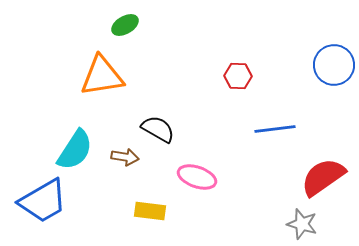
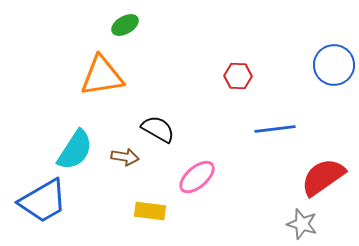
pink ellipse: rotated 60 degrees counterclockwise
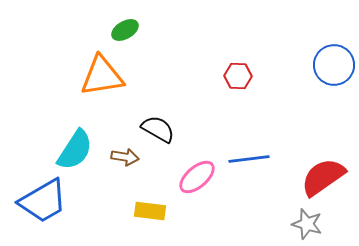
green ellipse: moved 5 px down
blue line: moved 26 px left, 30 px down
gray star: moved 5 px right
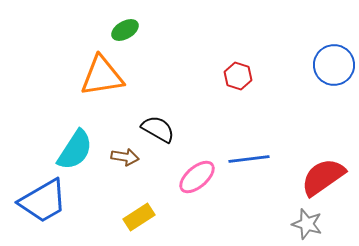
red hexagon: rotated 16 degrees clockwise
yellow rectangle: moved 11 px left, 6 px down; rotated 40 degrees counterclockwise
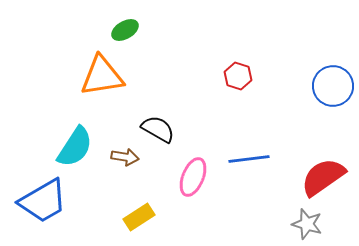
blue circle: moved 1 px left, 21 px down
cyan semicircle: moved 3 px up
pink ellipse: moved 4 px left; rotated 27 degrees counterclockwise
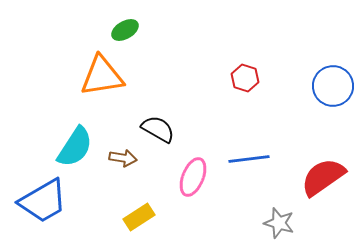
red hexagon: moved 7 px right, 2 px down
brown arrow: moved 2 px left, 1 px down
gray star: moved 28 px left, 1 px up
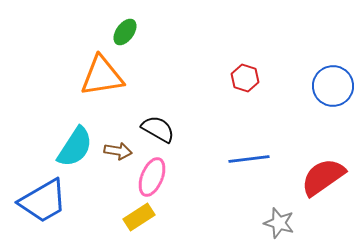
green ellipse: moved 2 px down; rotated 24 degrees counterclockwise
brown arrow: moved 5 px left, 7 px up
pink ellipse: moved 41 px left
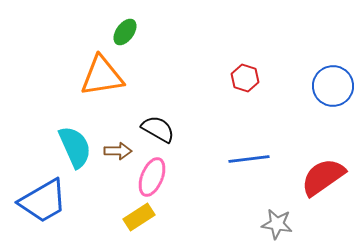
cyan semicircle: rotated 57 degrees counterclockwise
brown arrow: rotated 8 degrees counterclockwise
gray star: moved 2 px left, 1 px down; rotated 8 degrees counterclockwise
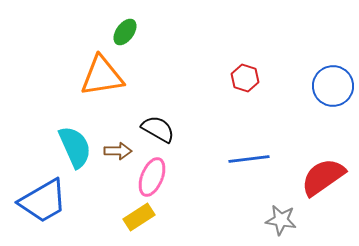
gray star: moved 4 px right, 4 px up
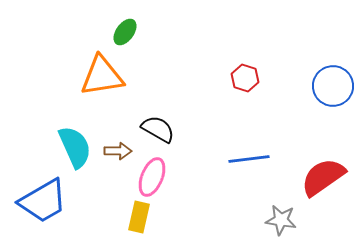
yellow rectangle: rotated 44 degrees counterclockwise
